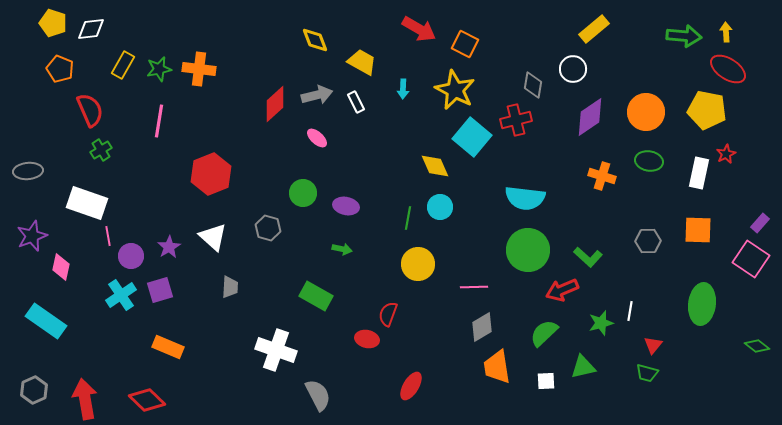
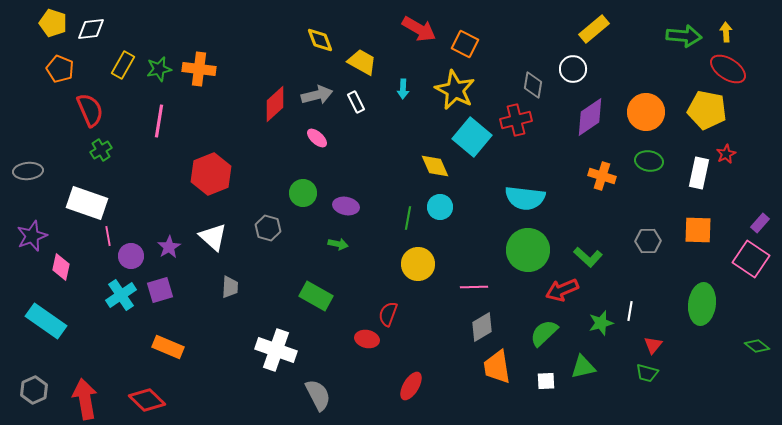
yellow diamond at (315, 40): moved 5 px right
green arrow at (342, 249): moved 4 px left, 5 px up
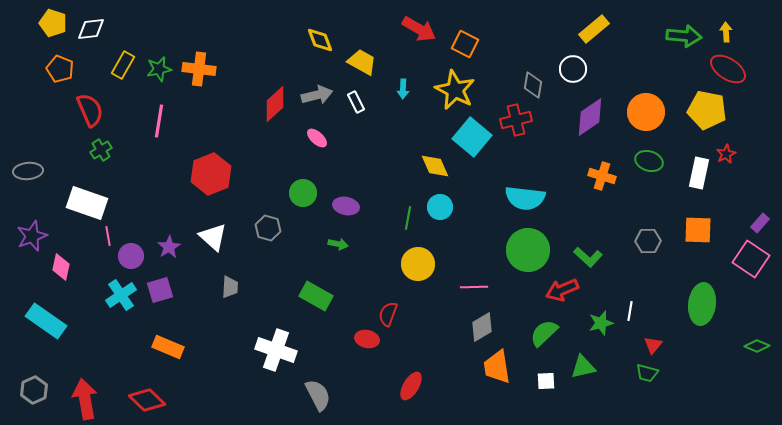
green ellipse at (649, 161): rotated 8 degrees clockwise
green diamond at (757, 346): rotated 15 degrees counterclockwise
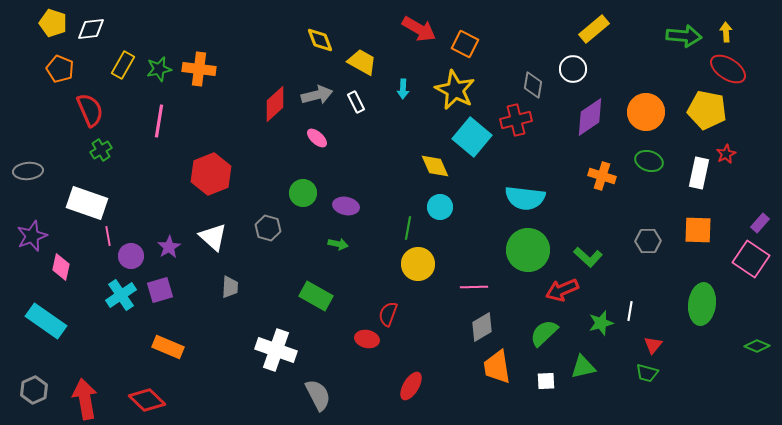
green line at (408, 218): moved 10 px down
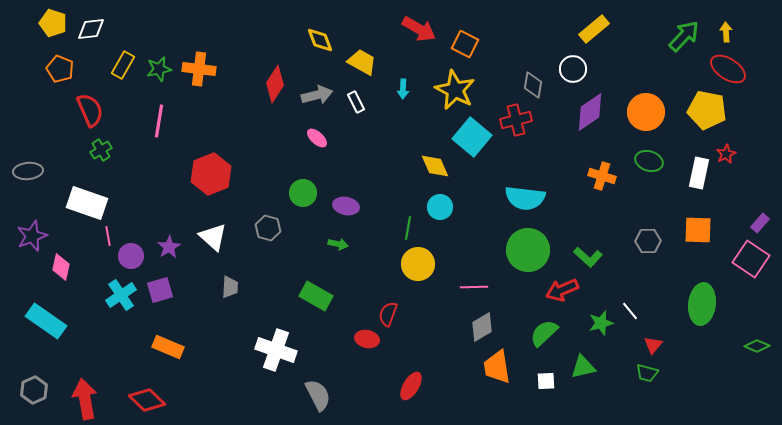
green arrow at (684, 36): rotated 52 degrees counterclockwise
red diamond at (275, 104): moved 20 px up; rotated 15 degrees counterclockwise
purple diamond at (590, 117): moved 5 px up
white line at (630, 311): rotated 48 degrees counterclockwise
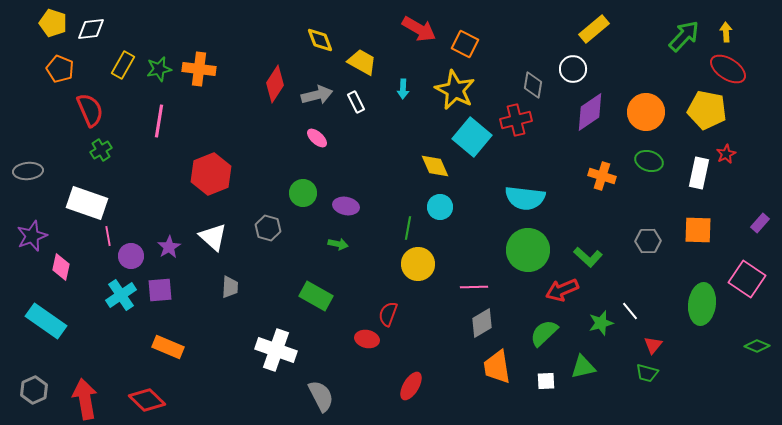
pink square at (751, 259): moved 4 px left, 20 px down
purple square at (160, 290): rotated 12 degrees clockwise
gray diamond at (482, 327): moved 4 px up
gray semicircle at (318, 395): moved 3 px right, 1 px down
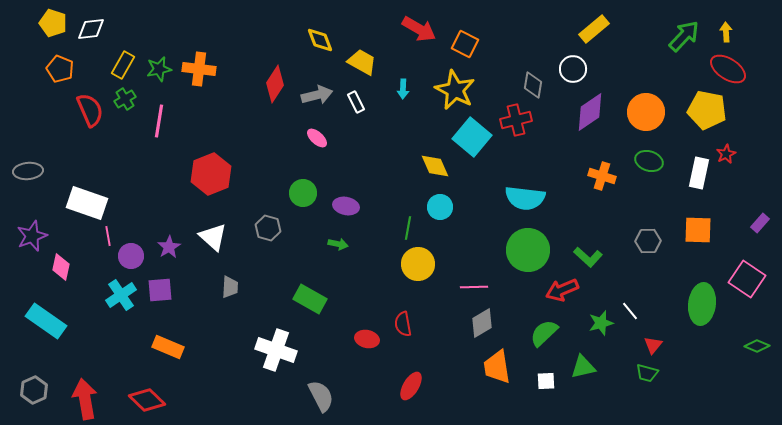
green cross at (101, 150): moved 24 px right, 51 px up
green rectangle at (316, 296): moved 6 px left, 3 px down
red semicircle at (388, 314): moved 15 px right, 10 px down; rotated 30 degrees counterclockwise
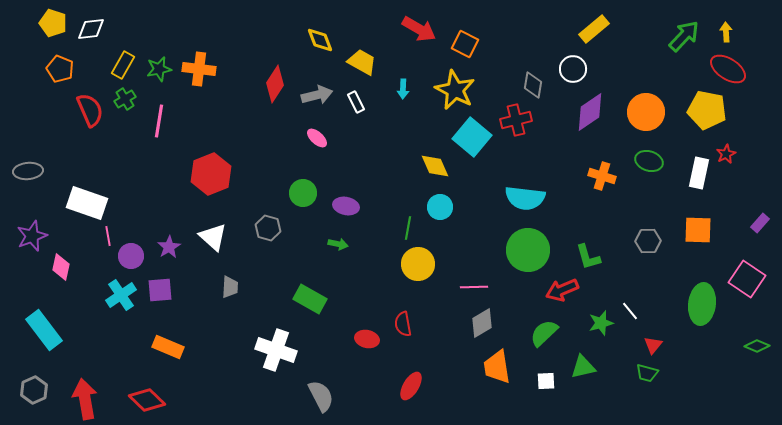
green L-shape at (588, 257): rotated 32 degrees clockwise
cyan rectangle at (46, 321): moved 2 px left, 9 px down; rotated 18 degrees clockwise
